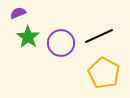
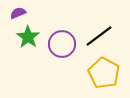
black line: rotated 12 degrees counterclockwise
purple circle: moved 1 px right, 1 px down
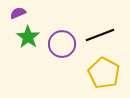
black line: moved 1 px right, 1 px up; rotated 16 degrees clockwise
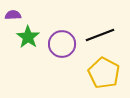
purple semicircle: moved 5 px left, 2 px down; rotated 21 degrees clockwise
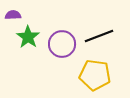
black line: moved 1 px left, 1 px down
yellow pentagon: moved 9 px left, 2 px down; rotated 20 degrees counterclockwise
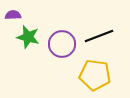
green star: rotated 20 degrees counterclockwise
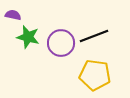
purple semicircle: rotated 14 degrees clockwise
black line: moved 5 px left
purple circle: moved 1 px left, 1 px up
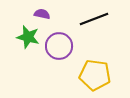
purple semicircle: moved 29 px right, 1 px up
black line: moved 17 px up
purple circle: moved 2 px left, 3 px down
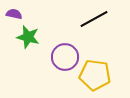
purple semicircle: moved 28 px left
black line: rotated 8 degrees counterclockwise
purple circle: moved 6 px right, 11 px down
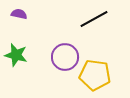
purple semicircle: moved 5 px right
green star: moved 12 px left, 18 px down
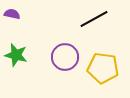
purple semicircle: moved 7 px left
yellow pentagon: moved 8 px right, 7 px up
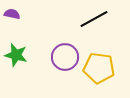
yellow pentagon: moved 4 px left
